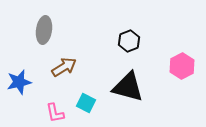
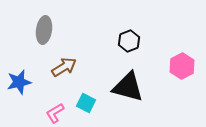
pink L-shape: rotated 70 degrees clockwise
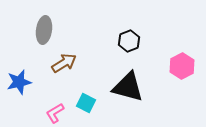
brown arrow: moved 4 px up
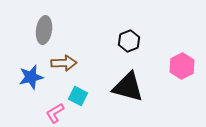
brown arrow: rotated 30 degrees clockwise
blue star: moved 12 px right, 5 px up
cyan square: moved 8 px left, 7 px up
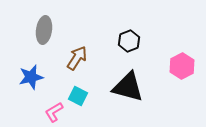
brown arrow: moved 13 px right, 5 px up; rotated 55 degrees counterclockwise
pink L-shape: moved 1 px left, 1 px up
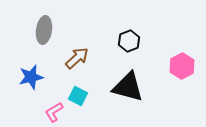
brown arrow: rotated 15 degrees clockwise
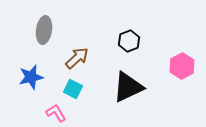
black triangle: rotated 40 degrees counterclockwise
cyan square: moved 5 px left, 7 px up
pink L-shape: moved 2 px right, 1 px down; rotated 90 degrees clockwise
